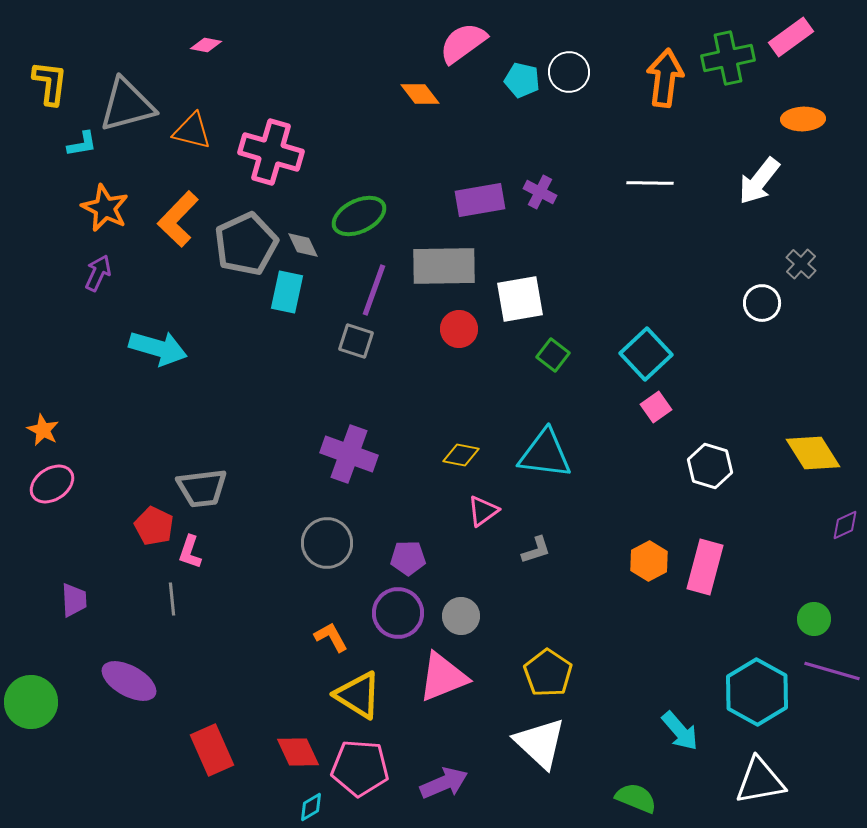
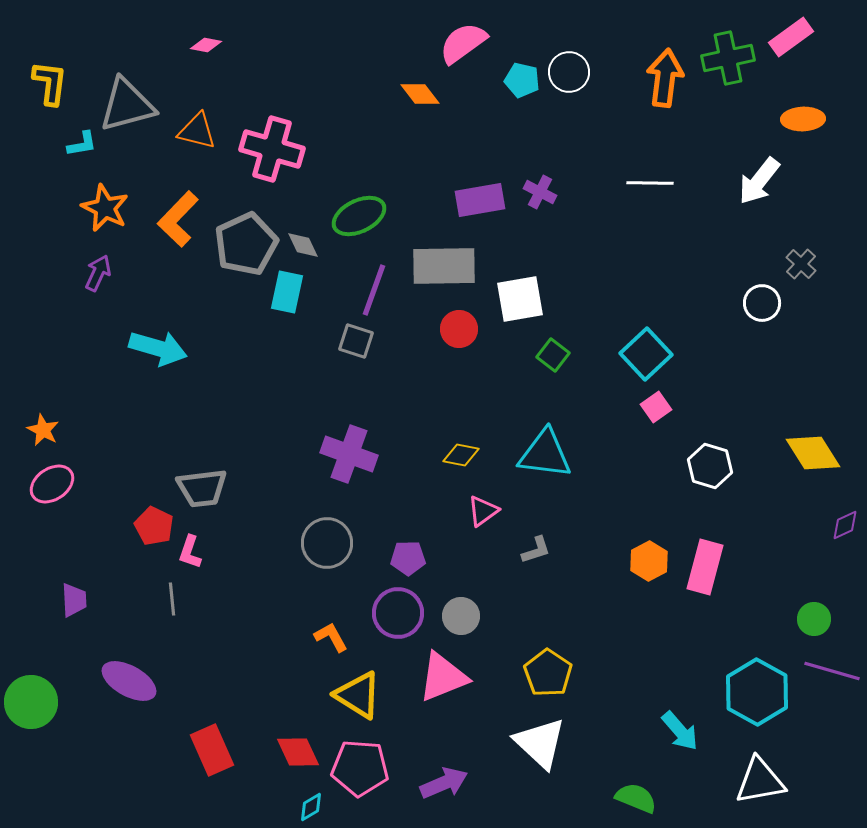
orange triangle at (192, 131): moved 5 px right
pink cross at (271, 152): moved 1 px right, 3 px up
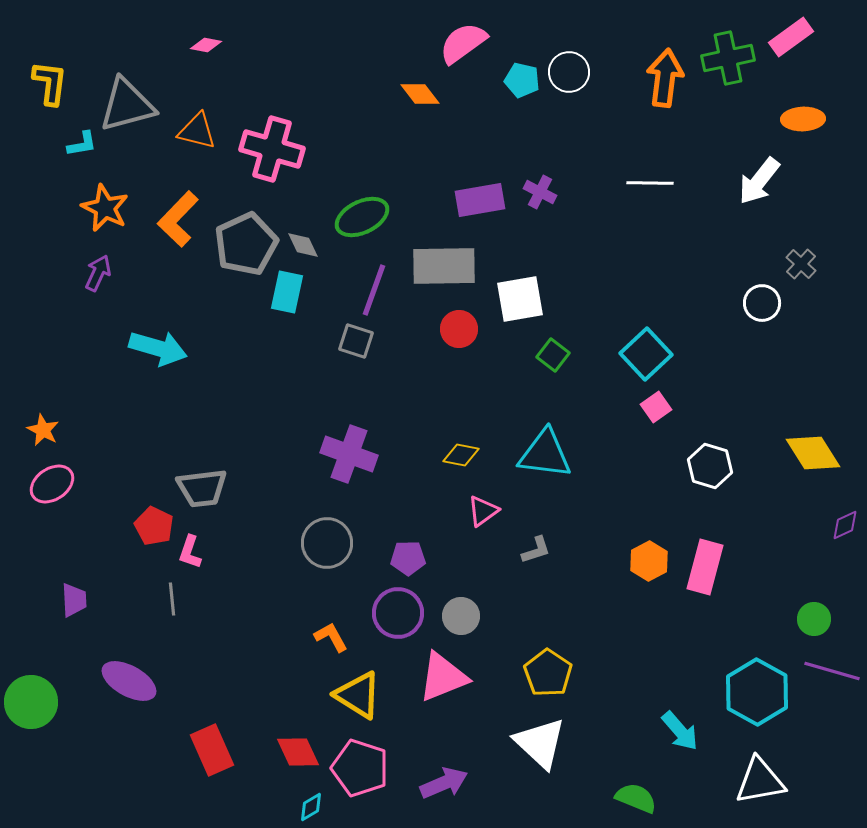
green ellipse at (359, 216): moved 3 px right, 1 px down
pink pentagon at (360, 768): rotated 14 degrees clockwise
